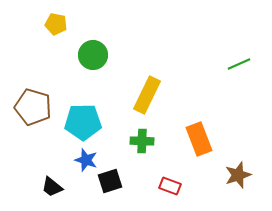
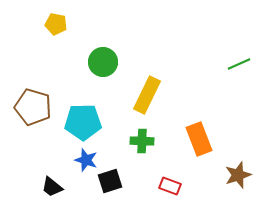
green circle: moved 10 px right, 7 px down
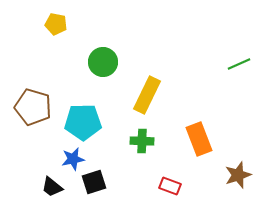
blue star: moved 13 px left, 1 px up; rotated 30 degrees counterclockwise
black square: moved 16 px left, 1 px down
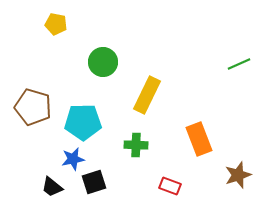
green cross: moved 6 px left, 4 px down
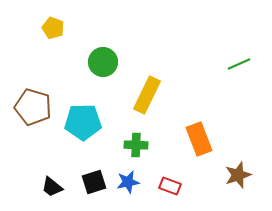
yellow pentagon: moved 3 px left, 4 px down; rotated 10 degrees clockwise
blue star: moved 55 px right, 23 px down
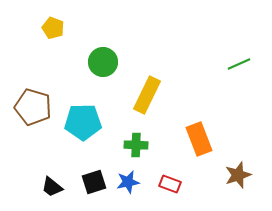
red rectangle: moved 2 px up
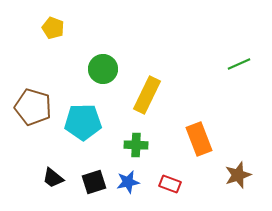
green circle: moved 7 px down
black trapezoid: moved 1 px right, 9 px up
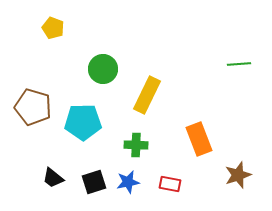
green line: rotated 20 degrees clockwise
red rectangle: rotated 10 degrees counterclockwise
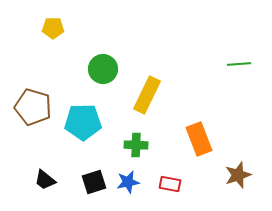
yellow pentagon: rotated 20 degrees counterclockwise
black trapezoid: moved 8 px left, 2 px down
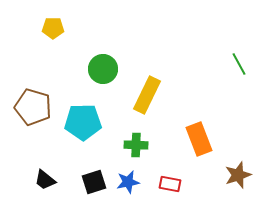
green line: rotated 65 degrees clockwise
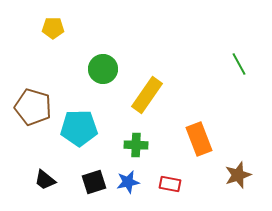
yellow rectangle: rotated 9 degrees clockwise
cyan pentagon: moved 4 px left, 6 px down
